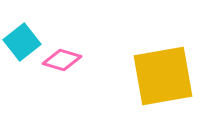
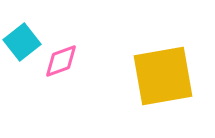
pink diamond: moved 1 px left, 1 px down; rotated 36 degrees counterclockwise
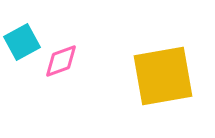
cyan square: rotated 9 degrees clockwise
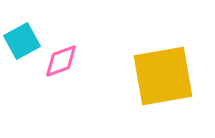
cyan square: moved 1 px up
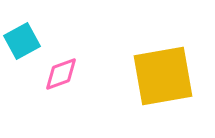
pink diamond: moved 13 px down
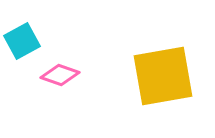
pink diamond: moved 1 px left, 1 px down; rotated 39 degrees clockwise
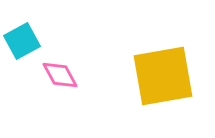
pink diamond: rotated 42 degrees clockwise
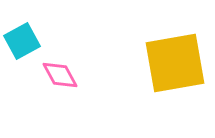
yellow square: moved 12 px right, 13 px up
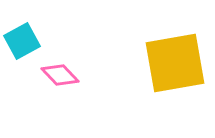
pink diamond: rotated 15 degrees counterclockwise
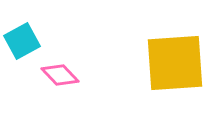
yellow square: rotated 6 degrees clockwise
